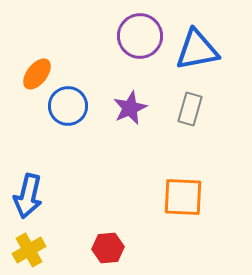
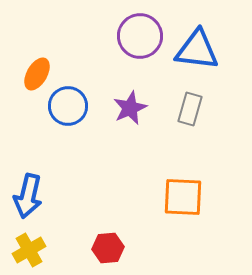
blue triangle: rotated 18 degrees clockwise
orange ellipse: rotated 8 degrees counterclockwise
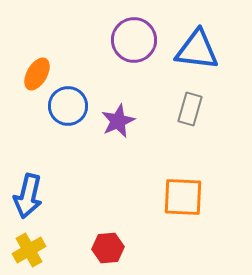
purple circle: moved 6 px left, 4 px down
purple star: moved 12 px left, 13 px down
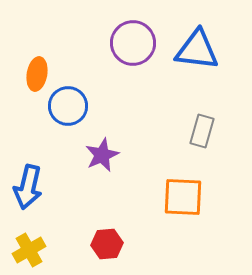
purple circle: moved 1 px left, 3 px down
orange ellipse: rotated 20 degrees counterclockwise
gray rectangle: moved 12 px right, 22 px down
purple star: moved 16 px left, 34 px down
blue arrow: moved 9 px up
red hexagon: moved 1 px left, 4 px up
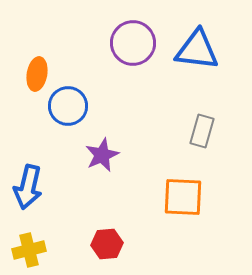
yellow cross: rotated 16 degrees clockwise
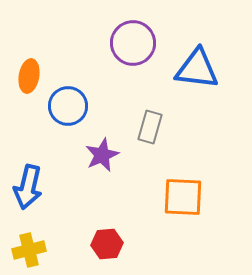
blue triangle: moved 19 px down
orange ellipse: moved 8 px left, 2 px down
gray rectangle: moved 52 px left, 4 px up
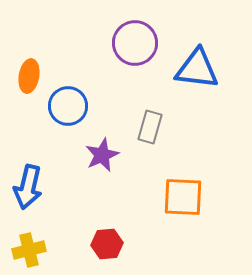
purple circle: moved 2 px right
